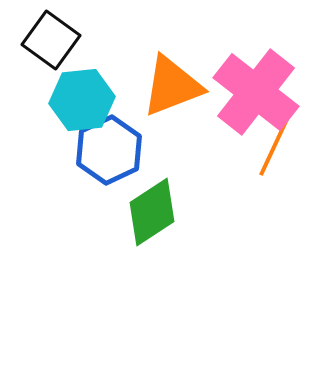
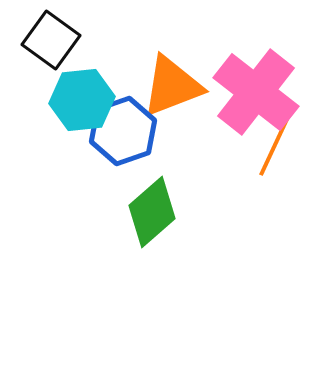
blue hexagon: moved 14 px right, 19 px up; rotated 6 degrees clockwise
green diamond: rotated 8 degrees counterclockwise
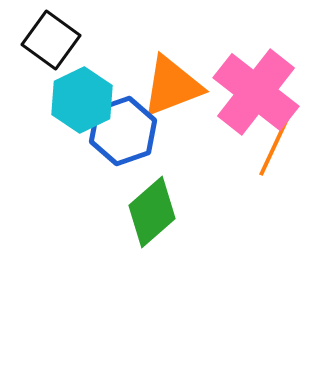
cyan hexagon: rotated 20 degrees counterclockwise
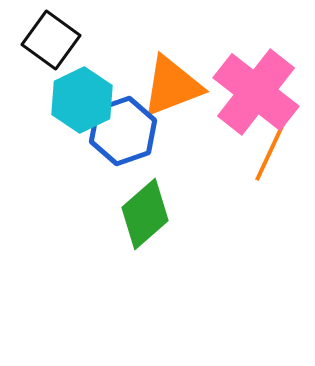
orange line: moved 4 px left, 5 px down
green diamond: moved 7 px left, 2 px down
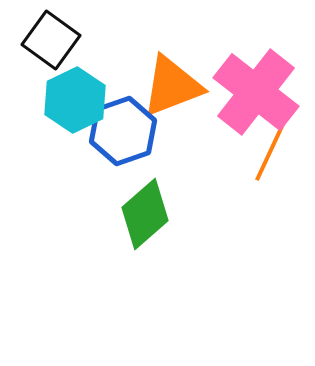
cyan hexagon: moved 7 px left
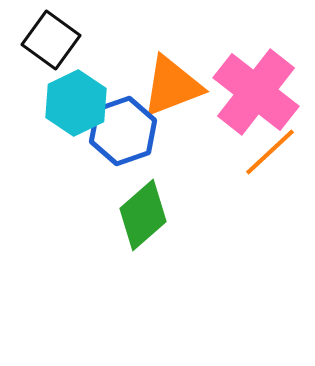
cyan hexagon: moved 1 px right, 3 px down
orange line: rotated 22 degrees clockwise
green diamond: moved 2 px left, 1 px down
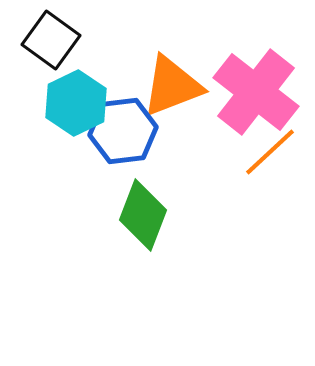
blue hexagon: rotated 12 degrees clockwise
green diamond: rotated 28 degrees counterclockwise
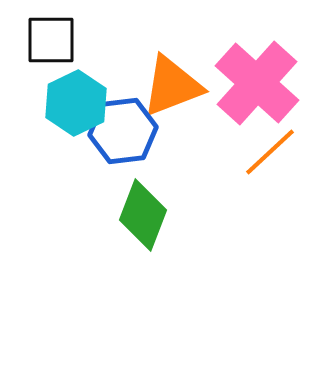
black square: rotated 36 degrees counterclockwise
pink cross: moved 1 px right, 9 px up; rotated 4 degrees clockwise
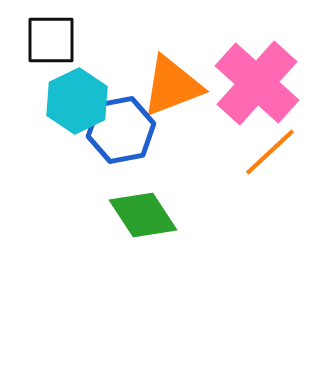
cyan hexagon: moved 1 px right, 2 px up
blue hexagon: moved 2 px left, 1 px up; rotated 4 degrees counterclockwise
green diamond: rotated 54 degrees counterclockwise
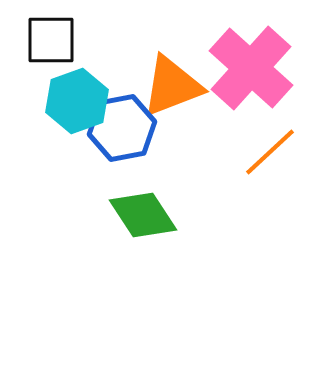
pink cross: moved 6 px left, 15 px up
cyan hexagon: rotated 6 degrees clockwise
blue hexagon: moved 1 px right, 2 px up
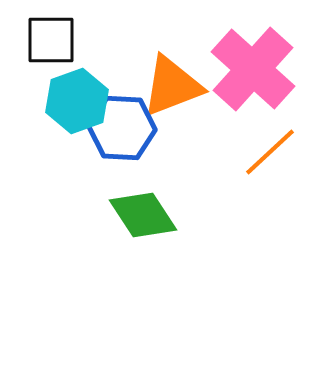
pink cross: moved 2 px right, 1 px down
blue hexagon: rotated 14 degrees clockwise
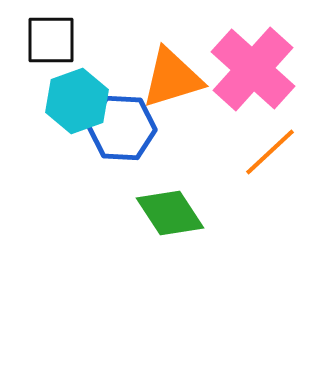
orange triangle: moved 8 px up; rotated 4 degrees clockwise
green diamond: moved 27 px right, 2 px up
